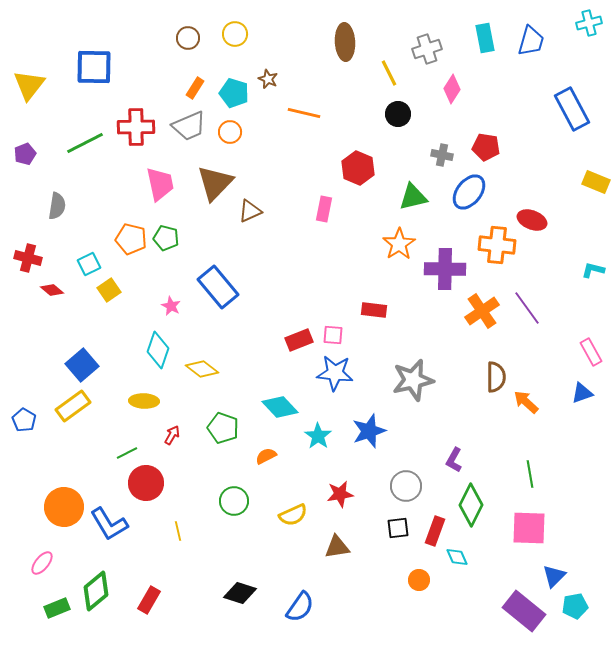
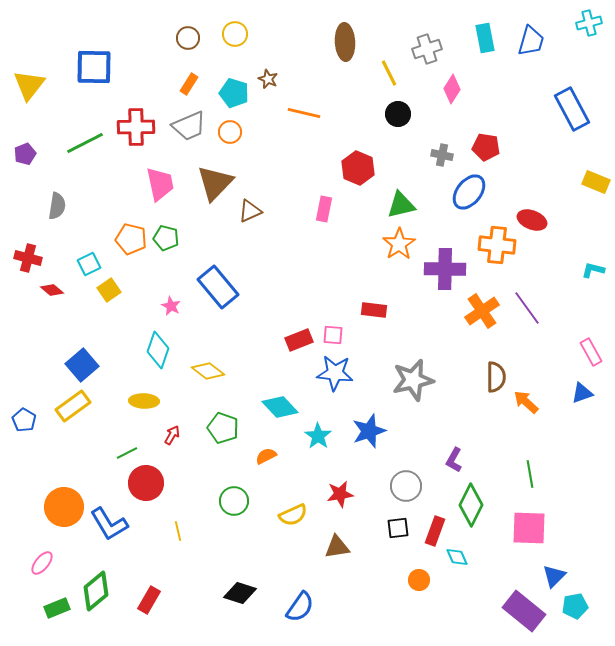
orange rectangle at (195, 88): moved 6 px left, 4 px up
green triangle at (413, 197): moved 12 px left, 8 px down
yellow diamond at (202, 369): moved 6 px right, 2 px down
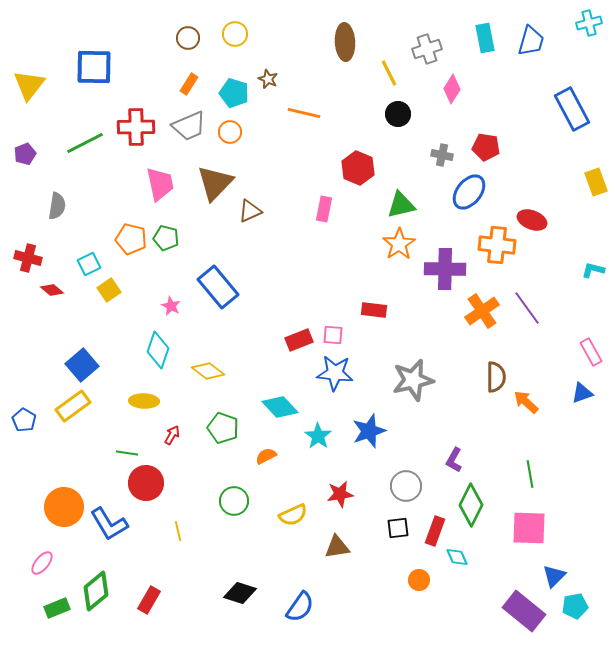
yellow rectangle at (596, 182): rotated 48 degrees clockwise
green line at (127, 453): rotated 35 degrees clockwise
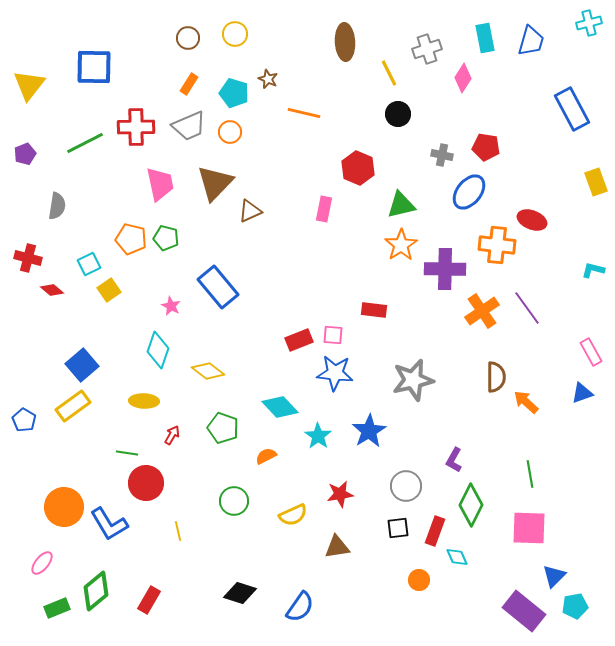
pink diamond at (452, 89): moved 11 px right, 11 px up
orange star at (399, 244): moved 2 px right, 1 px down
blue star at (369, 431): rotated 12 degrees counterclockwise
